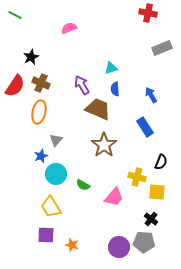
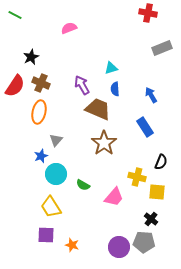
brown star: moved 2 px up
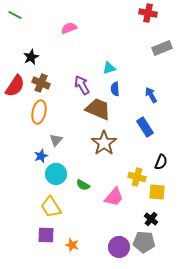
cyan triangle: moved 2 px left
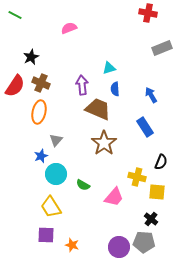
purple arrow: rotated 24 degrees clockwise
